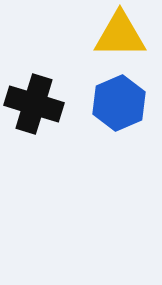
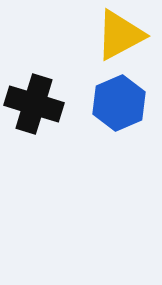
yellow triangle: rotated 28 degrees counterclockwise
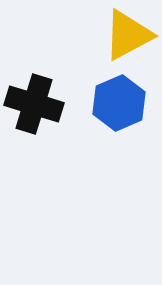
yellow triangle: moved 8 px right
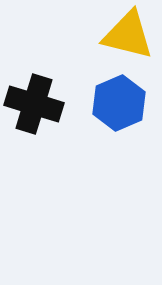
yellow triangle: rotated 42 degrees clockwise
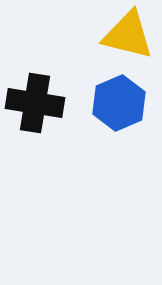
black cross: moved 1 px right, 1 px up; rotated 8 degrees counterclockwise
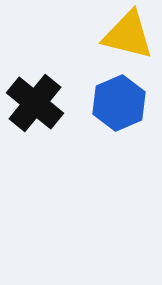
black cross: rotated 30 degrees clockwise
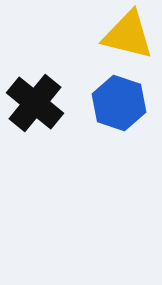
blue hexagon: rotated 18 degrees counterclockwise
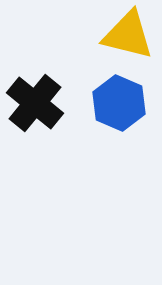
blue hexagon: rotated 4 degrees clockwise
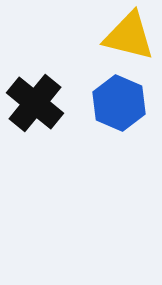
yellow triangle: moved 1 px right, 1 px down
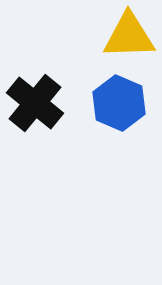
yellow triangle: rotated 16 degrees counterclockwise
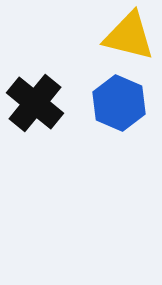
yellow triangle: rotated 16 degrees clockwise
